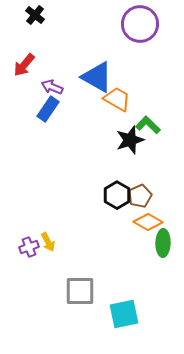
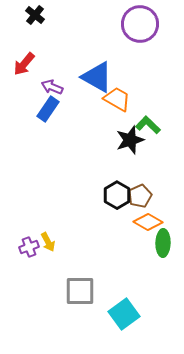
red arrow: moved 1 px up
cyan square: rotated 24 degrees counterclockwise
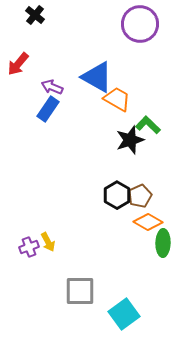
red arrow: moved 6 px left
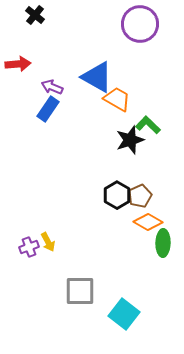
red arrow: rotated 135 degrees counterclockwise
cyan square: rotated 16 degrees counterclockwise
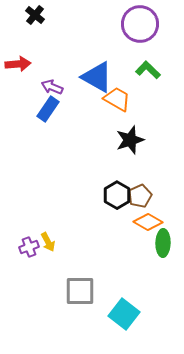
green L-shape: moved 55 px up
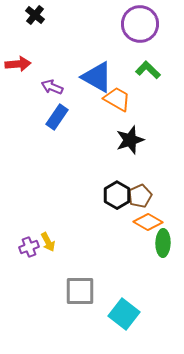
blue rectangle: moved 9 px right, 8 px down
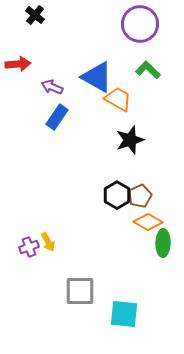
orange trapezoid: moved 1 px right
cyan square: rotated 32 degrees counterclockwise
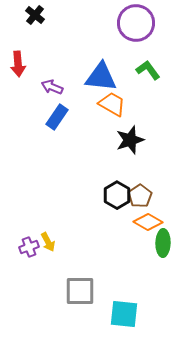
purple circle: moved 4 px left, 1 px up
red arrow: rotated 90 degrees clockwise
green L-shape: rotated 10 degrees clockwise
blue triangle: moved 4 px right; rotated 24 degrees counterclockwise
orange trapezoid: moved 6 px left, 5 px down
brown pentagon: rotated 10 degrees counterclockwise
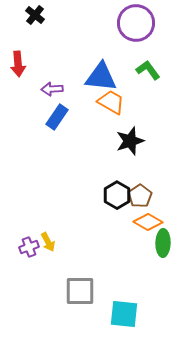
purple arrow: moved 2 px down; rotated 25 degrees counterclockwise
orange trapezoid: moved 1 px left, 2 px up
black star: moved 1 px down
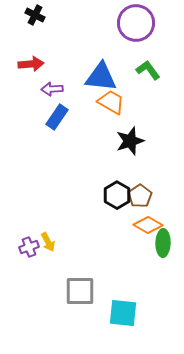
black cross: rotated 12 degrees counterclockwise
red arrow: moved 13 px right; rotated 90 degrees counterclockwise
orange diamond: moved 3 px down
cyan square: moved 1 px left, 1 px up
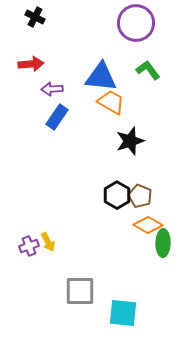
black cross: moved 2 px down
brown pentagon: rotated 15 degrees counterclockwise
purple cross: moved 1 px up
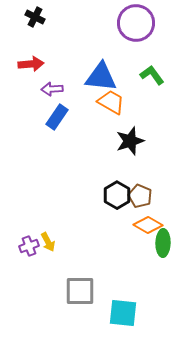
green L-shape: moved 4 px right, 5 px down
